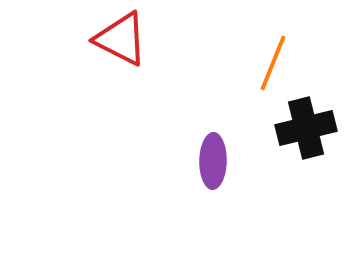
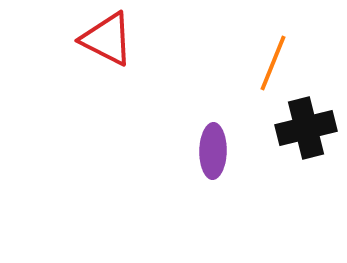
red triangle: moved 14 px left
purple ellipse: moved 10 px up
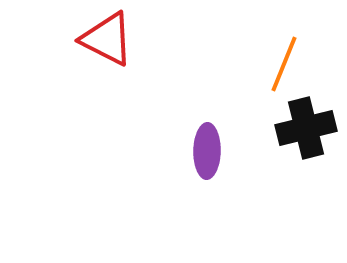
orange line: moved 11 px right, 1 px down
purple ellipse: moved 6 px left
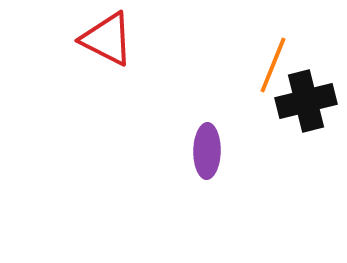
orange line: moved 11 px left, 1 px down
black cross: moved 27 px up
